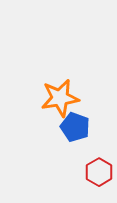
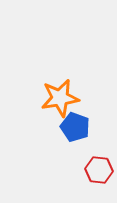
red hexagon: moved 2 px up; rotated 24 degrees counterclockwise
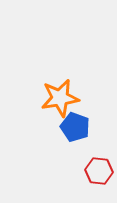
red hexagon: moved 1 px down
